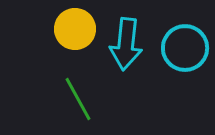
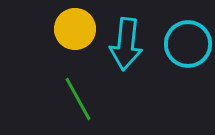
cyan circle: moved 3 px right, 4 px up
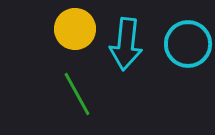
green line: moved 1 px left, 5 px up
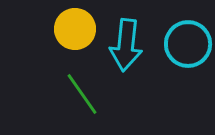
cyan arrow: moved 1 px down
green line: moved 5 px right; rotated 6 degrees counterclockwise
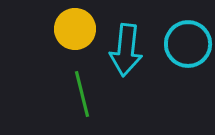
cyan arrow: moved 5 px down
green line: rotated 21 degrees clockwise
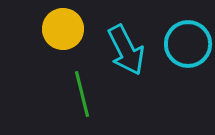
yellow circle: moved 12 px left
cyan arrow: rotated 33 degrees counterclockwise
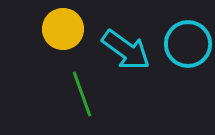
cyan arrow: rotated 27 degrees counterclockwise
green line: rotated 6 degrees counterclockwise
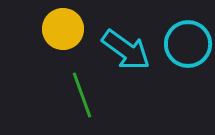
green line: moved 1 px down
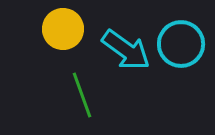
cyan circle: moved 7 px left
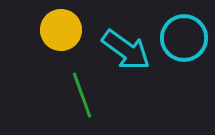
yellow circle: moved 2 px left, 1 px down
cyan circle: moved 3 px right, 6 px up
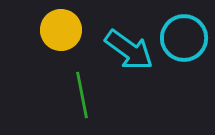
cyan arrow: moved 3 px right
green line: rotated 9 degrees clockwise
